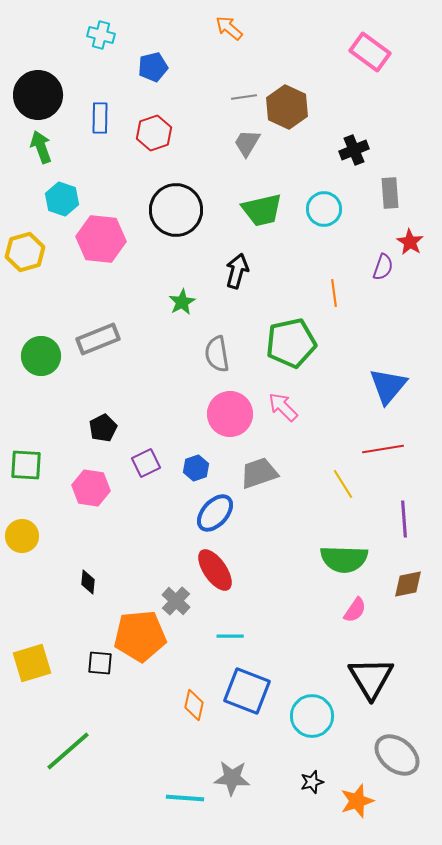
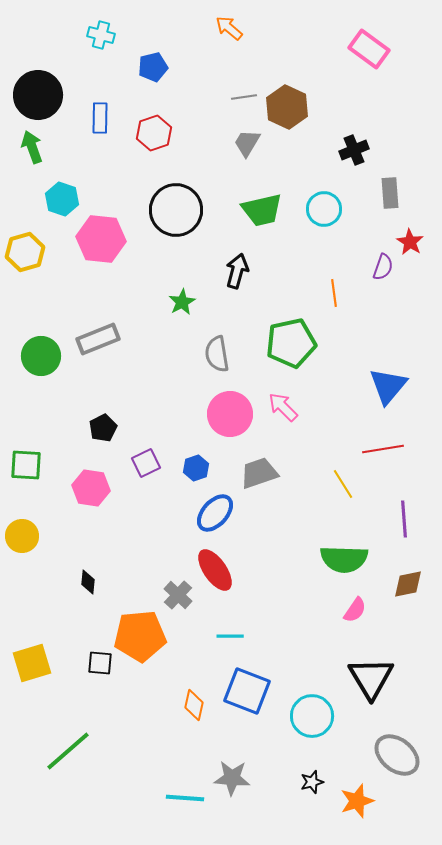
pink rectangle at (370, 52): moved 1 px left, 3 px up
green arrow at (41, 147): moved 9 px left
gray cross at (176, 601): moved 2 px right, 6 px up
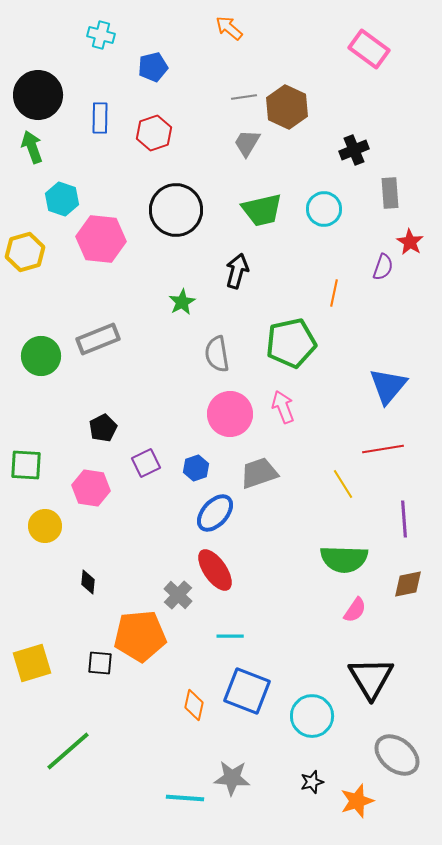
orange line at (334, 293): rotated 20 degrees clockwise
pink arrow at (283, 407): rotated 24 degrees clockwise
yellow circle at (22, 536): moved 23 px right, 10 px up
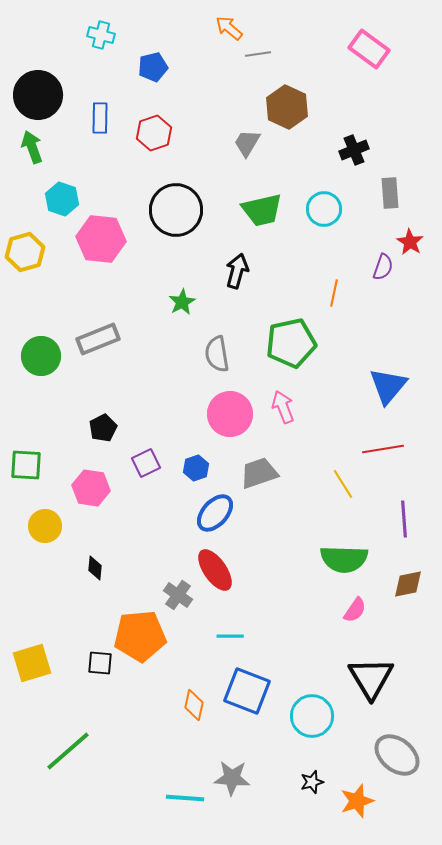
gray line at (244, 97): moved 14 px right, 43 px up
black diamond at (88, 582): moved 7 px right, 14 px up
gray cross at (178, 595): rotated 8 degrees counterclockwise
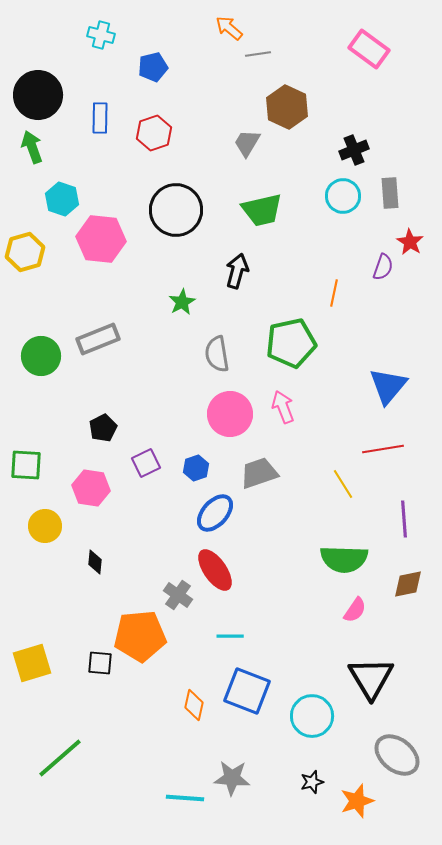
cyan circle at (324, 209): moved 19 px right, 13 px up
black diamond at (95, 568): moved 6 px up
green line at (68, 751): moved 8 px left, 7 px down
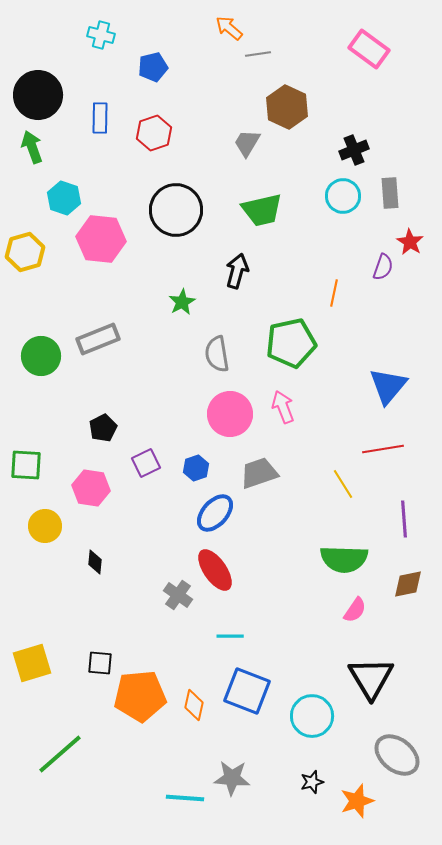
cyan hexagon at (62, 199): moved 2 px right, 1 px up
orange pentagon at (140, 636): moved 60 px down
green line at (60, 758): moved 4 px up
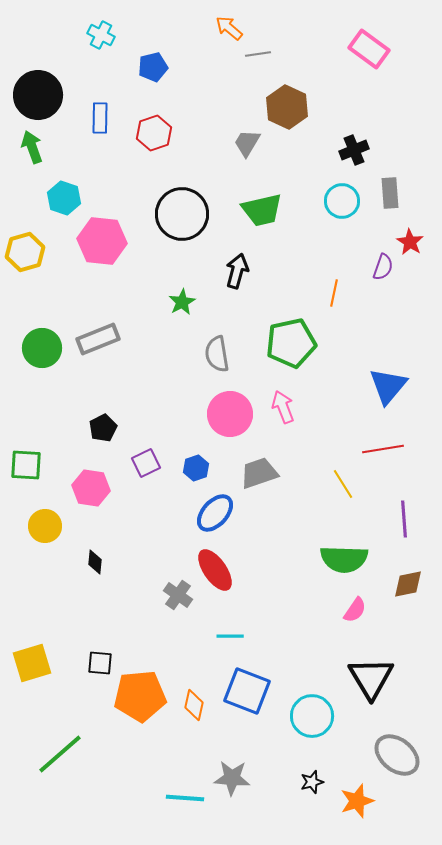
cyan cross at (101, 35): rotated 12 degrees clockwise
cyan circle at (343, 196): moved 1 px left, 5 px down
black circle at (176, 210): moved 6 px right, 4 px down
pink hexagon at (101, 239): moved 1 px right, 2 px down
green circle at (41, 356): moved 1 px right, 8 px up
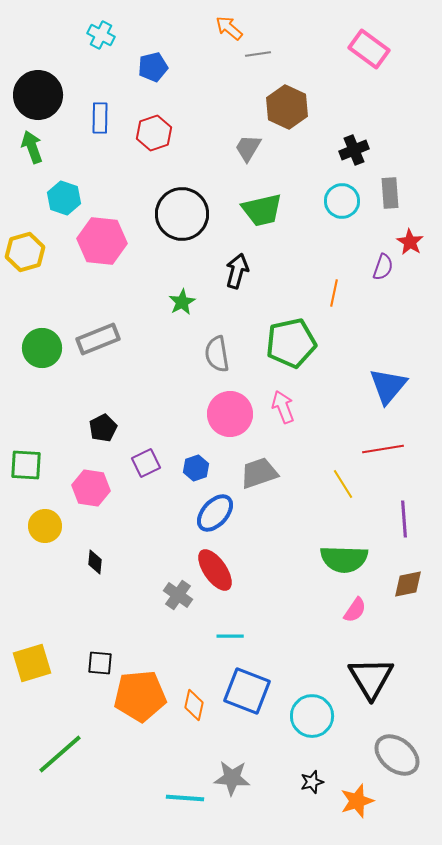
gray trapezoid at (247, 143): moved 1 px right, 5 px down
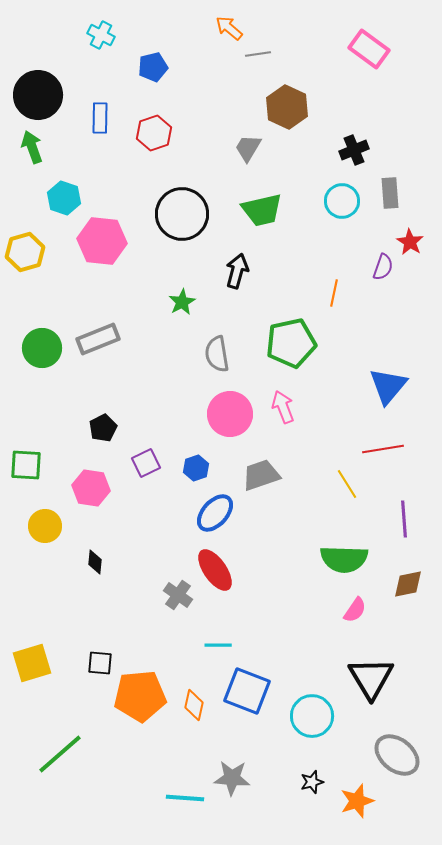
gray trapezoid at (259, 473): moved 2 px right, 2 px down
yellow line at (343, 484): moved 4 px right
cyan line at (230, 636): moved 12 px left, 9 px down
